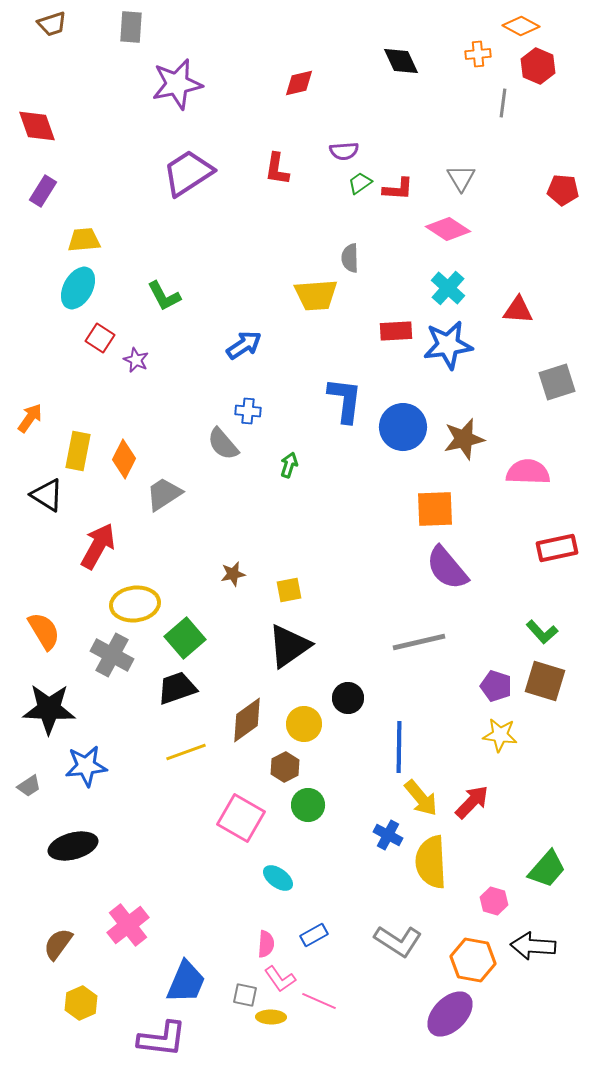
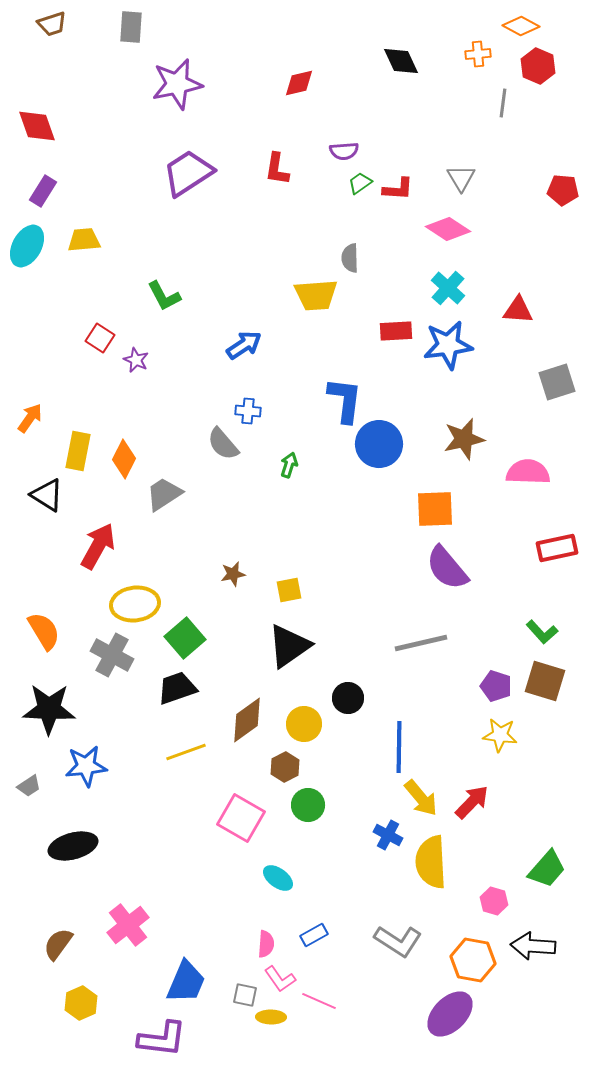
cyan ellipse at (78, 288): moved 51 px left, 42 px up
blue circle at (403, 427): moved 24 px left, 17 px down
gray line at (419, 642): moved 2 px right, 1 px down
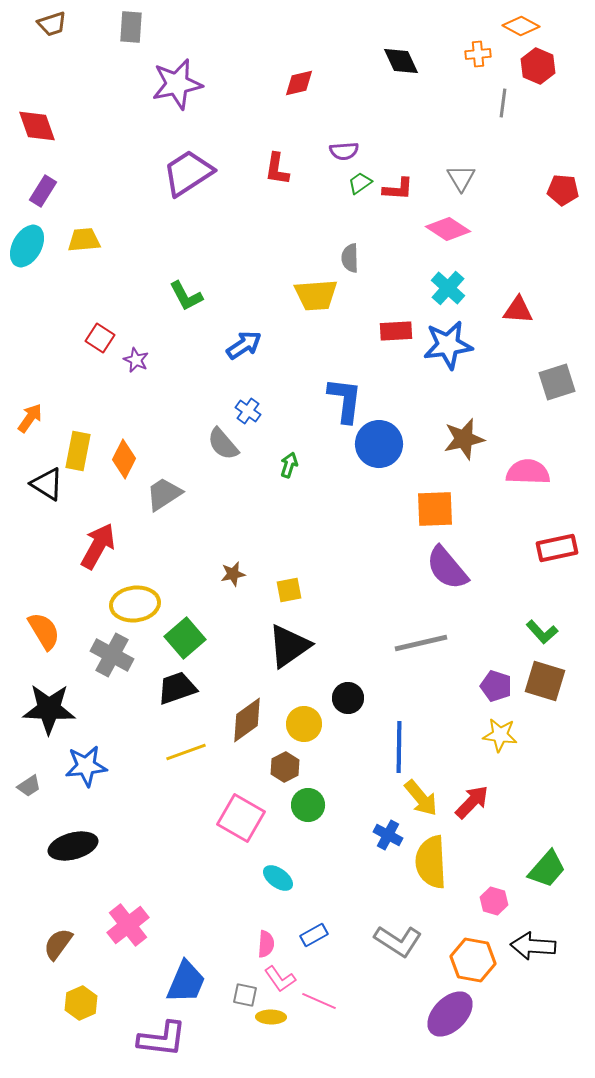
green L-shape at (164, 296): moved 22 px right
blue cross at (248, 411): rotated 30 degrees clockwise
black triangle at (47, 495): moved 11 px up
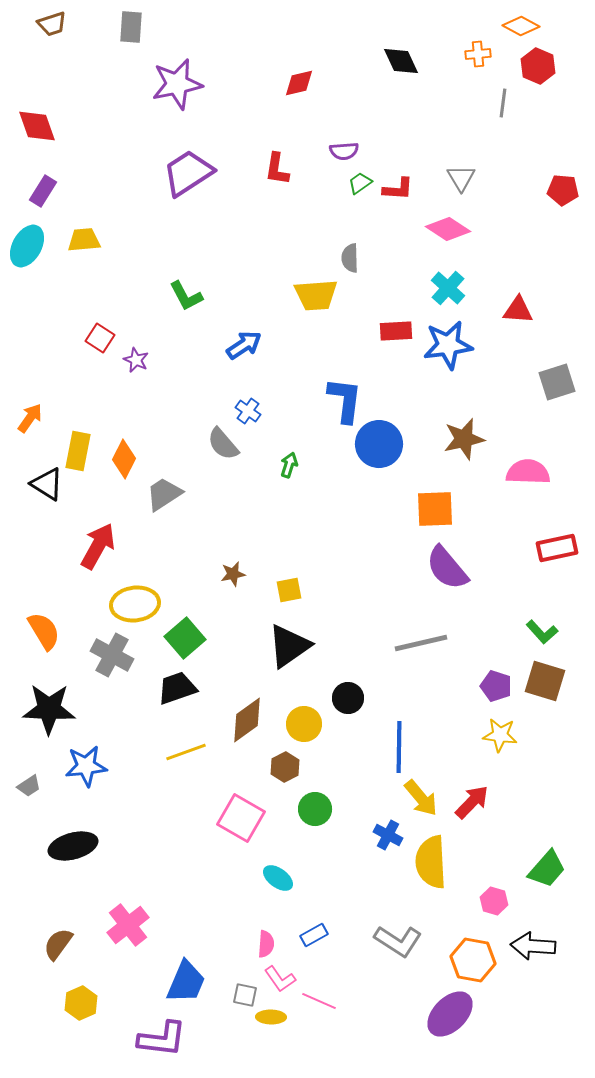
green circle at (308, 805): moved 7 px right, 4 px down
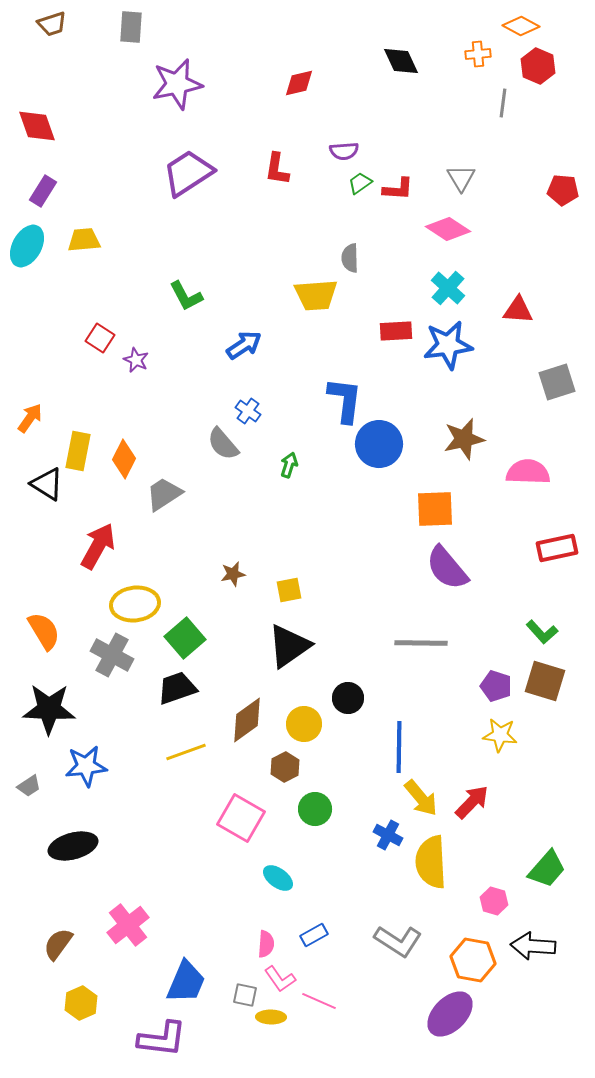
gray line at (421, 643): rotated 14 degrees clockwise
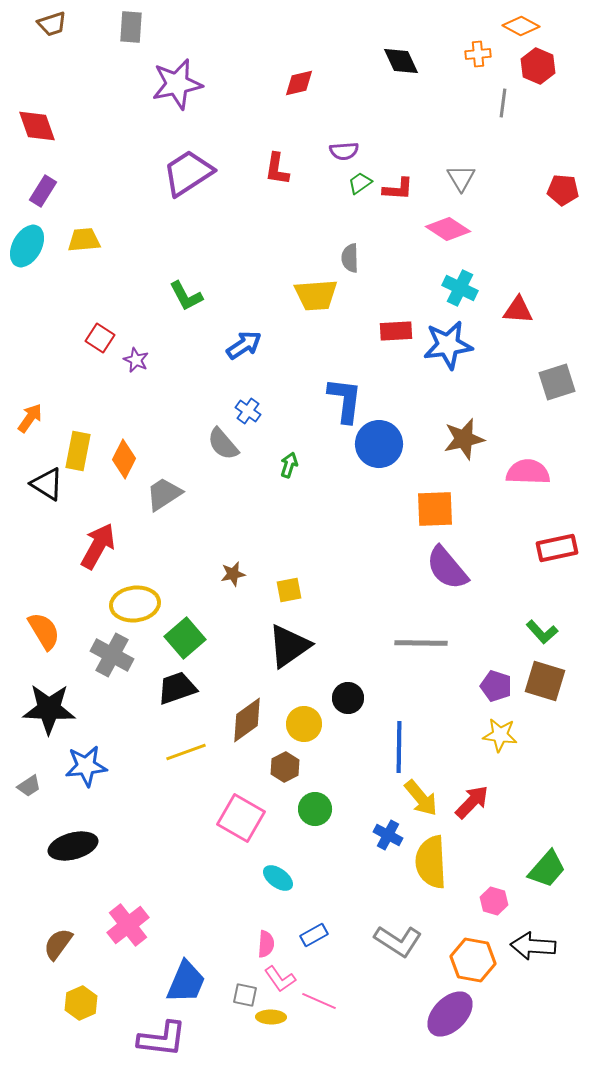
cyan cross at (448, 288): moved 12 px right; rotated 16 degrees counterclockwise
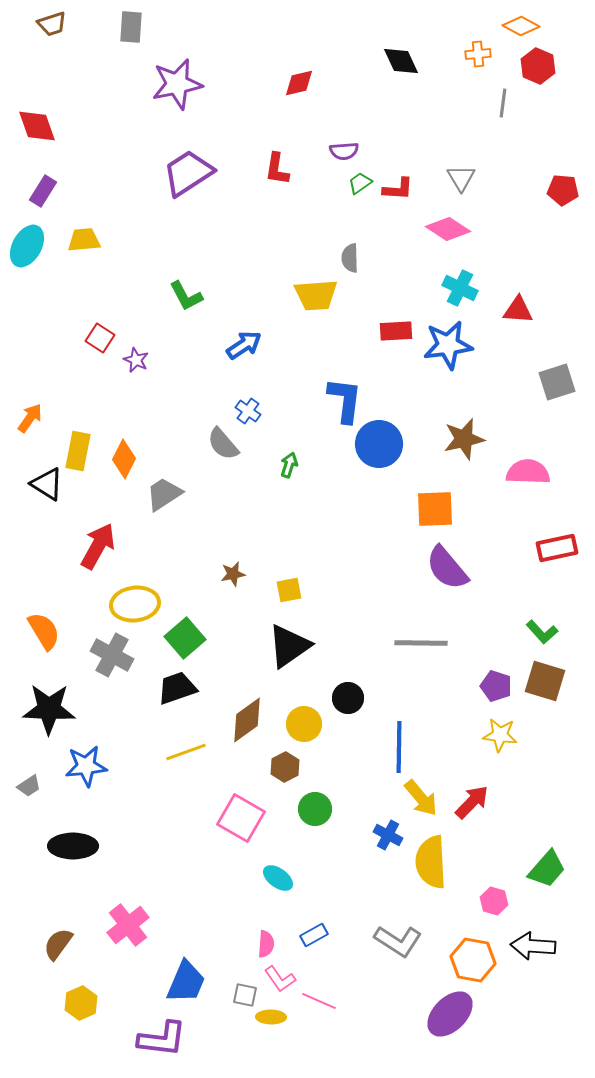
black ellipse at (73, 846): rotated 15 degrees clockwise
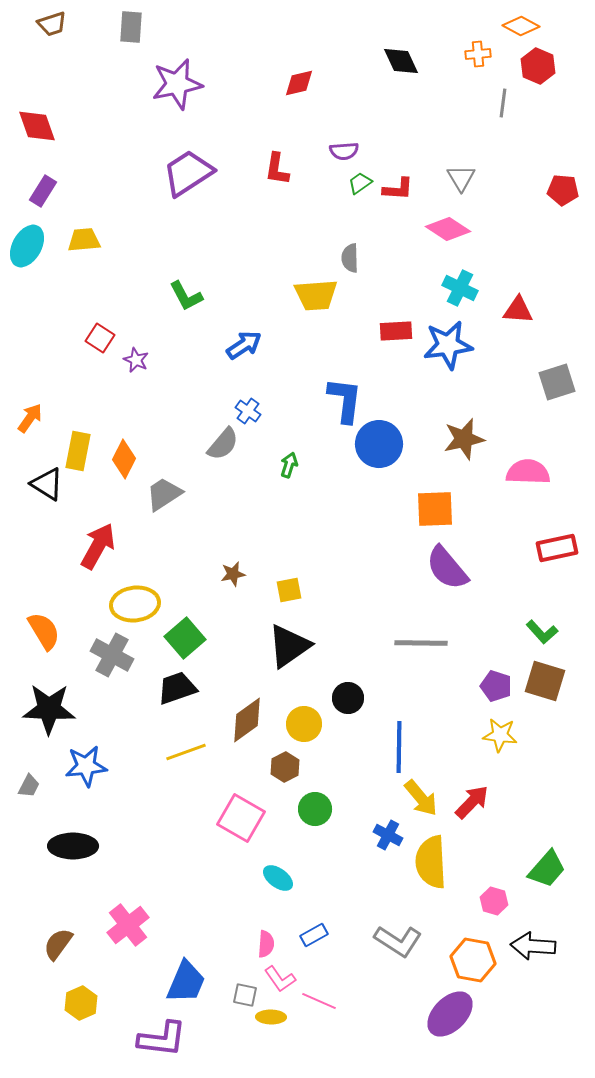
gray semicircle at (223, 444): rotated 99 degrees counterclockwise
gray trapezoid at (29, 786): rotated 30 degrees counterclockwise
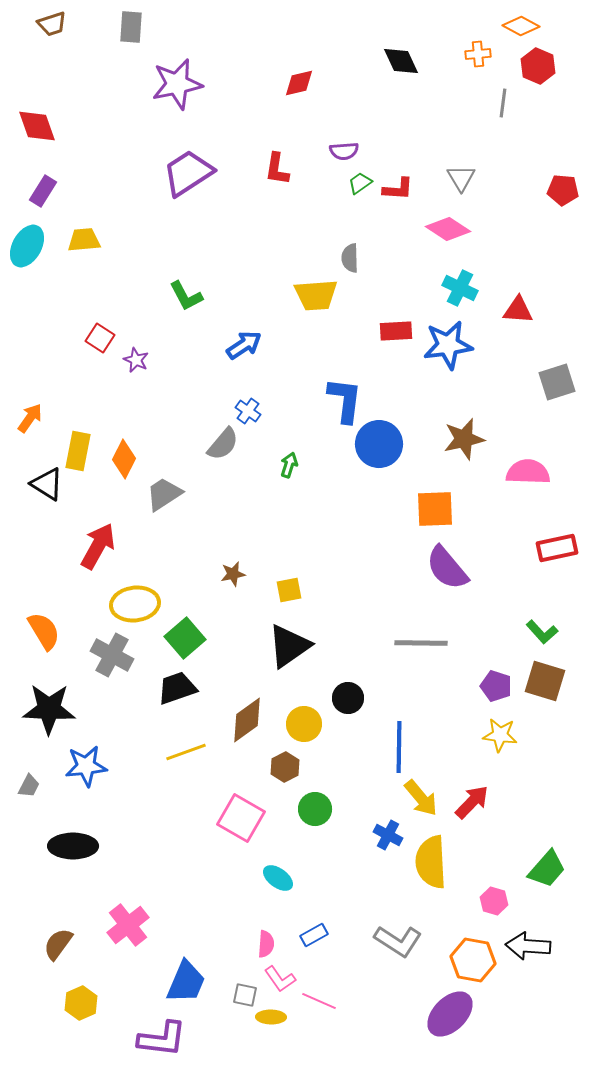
black arrow at (533, 946): moved 5 px left
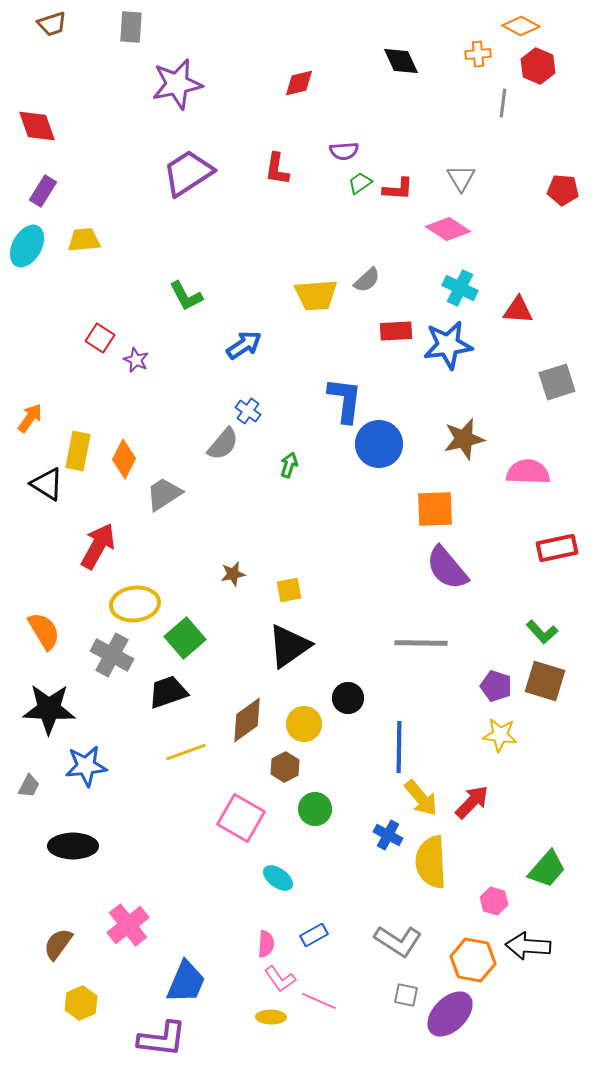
gray semicircle at (350, 258): moved 17 px right, 22 px down; rotated 132 degrees counterclockwise
black trapezoid at (177, 688): moved 9 px left, 4 px down
gray square at (245, 995): moved 161 px right
